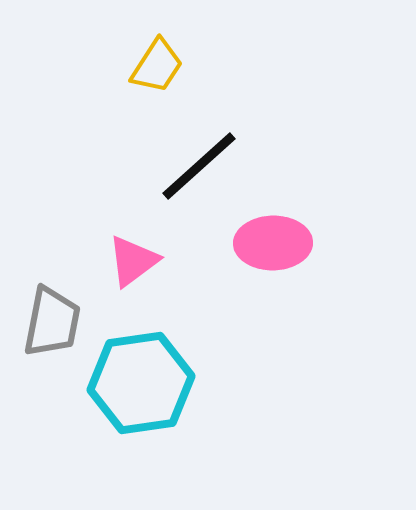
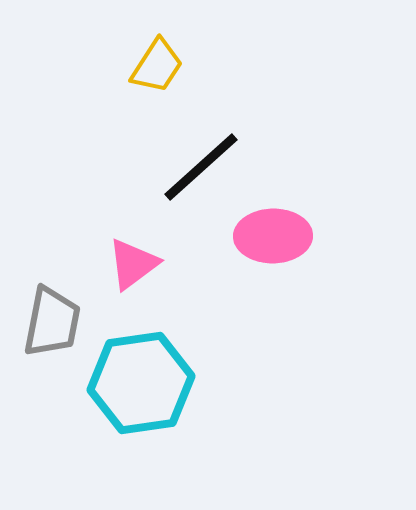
black line: moved 2 px right, 1 px down
pink ellipse: moved 7 px up
pink triangle: moved 3 px down
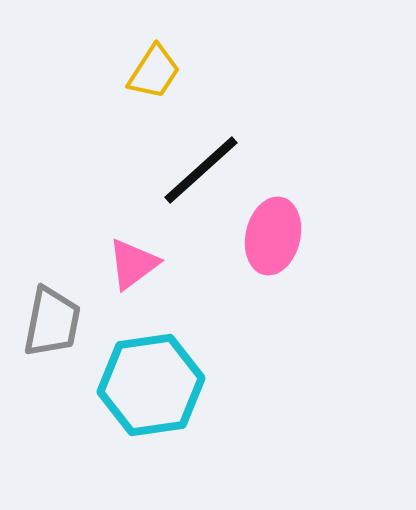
yellow trapezoid: moved 3 px left, 6 px down
black line: moved 3 px down
pink ellipse: rotated 76 degrees counterclockwise
cyan hexagon: moved 10 px right, 2 px down
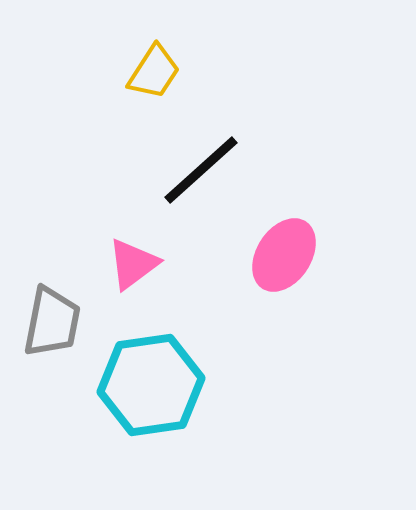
pink ellipse: moved 11 px right, 19 px down; rotated 20 degrees clockwise
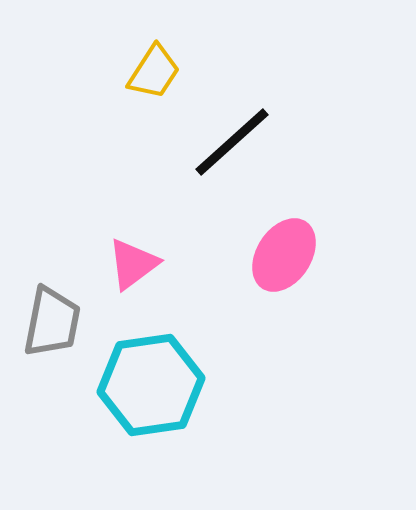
black line: moved 31 px right, 28 px up
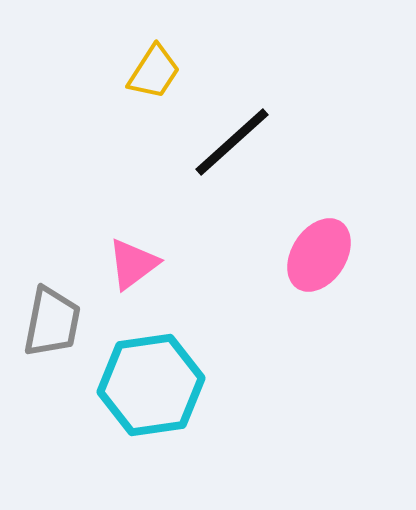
pink ellipse: moved 35 px right
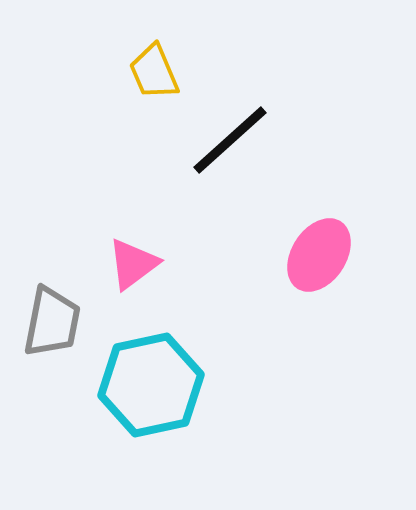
yellow trapezoid: rotated 124 degrees clockwise
black line: moved 2 px left, 2 px up
cyan hexagon: rotated 4 degrees counterclockwise
